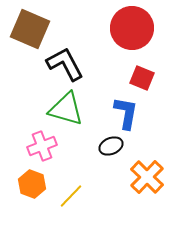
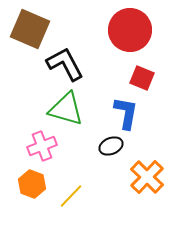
red circle: moved 2 px left, 2 px down
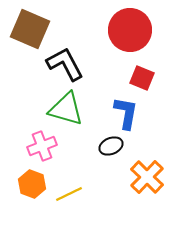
yellow line: moved 2 px left, 2 px up; rotated 20 degrees clockwise
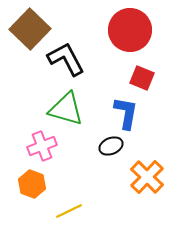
brown square: rotated 21 degrees clockwise
black L-shape: moved 1 px right, 5 px up
yellow line: moved 17 px down
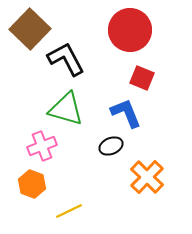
blue L-shape: rotated 32 degrees counterclockwise
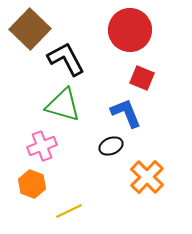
green triangle: moved 3 px left, 4 px up
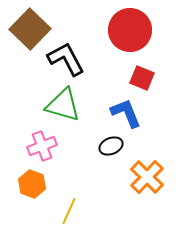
yellow line: rotated 40 degrees counterclockwise
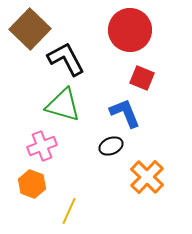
blue L-shape: moved 1 px left
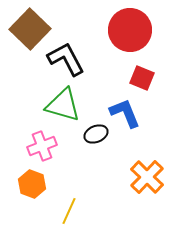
black ellipse: moved 15 px left, 12 px up
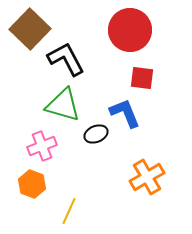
red square: rotated 15 degrees counterclockwise
orange cross: rotated 16 degrees clockwise
